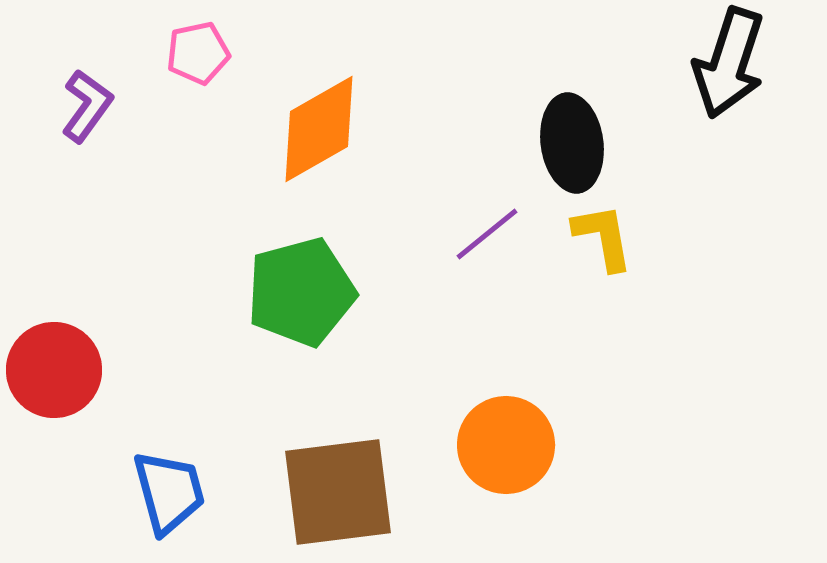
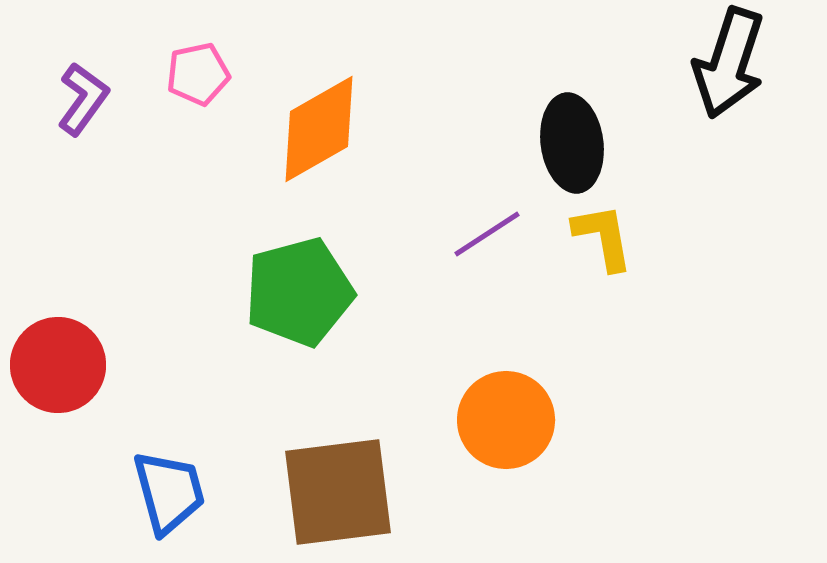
pink pentagon: moved 21 px down
purple L-shape: moved 4 px left, 7 px up
purple line: rotated 6 degrees clockwise
green pentagon: moved 2 px left
red circle: moved 4 px right, 5 px up
orange circle: moved 25 px up
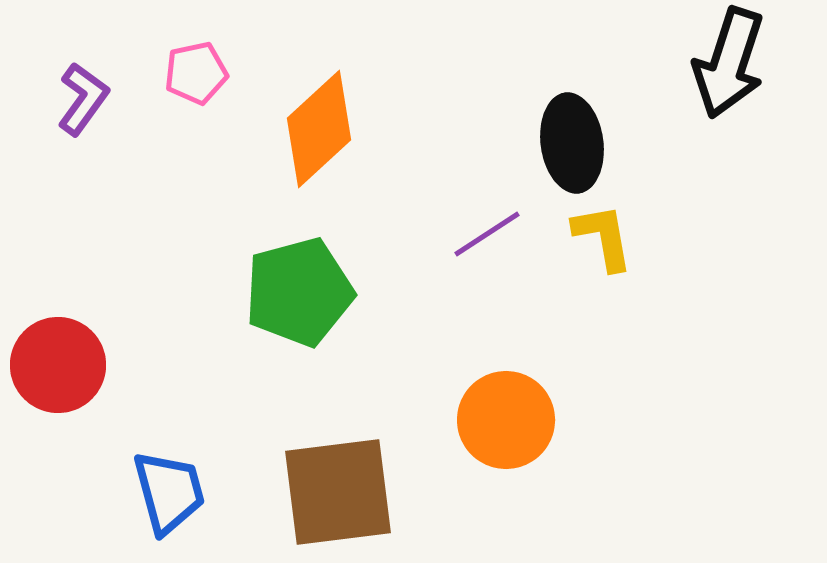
pink pentagon: moved 2 px left, 1 px up
orange diamond: rotated 13 degrees counterclockwise
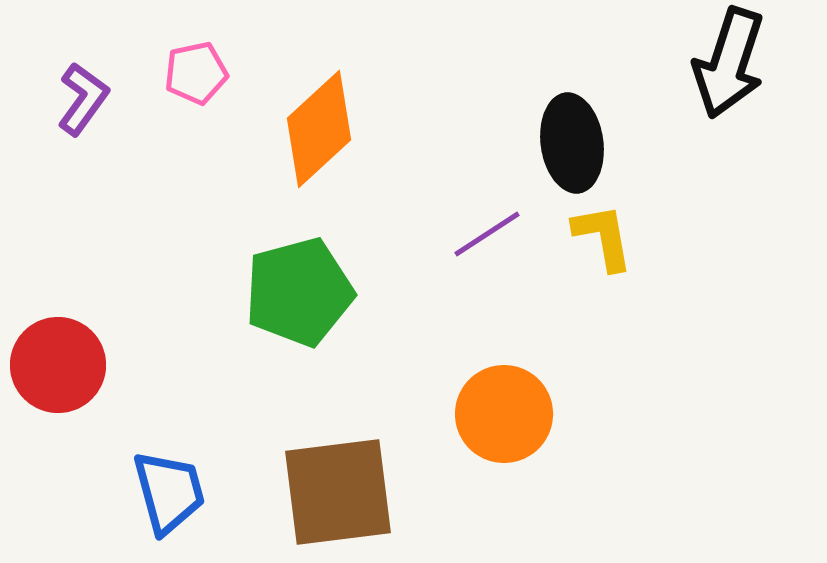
orange circle: moved 2 px left, 6 px up
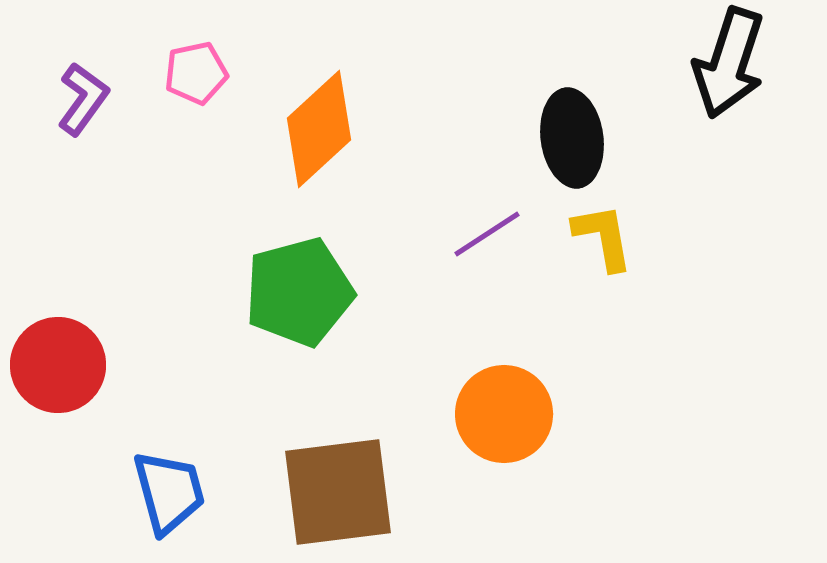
black ellipse: moved 5 px up
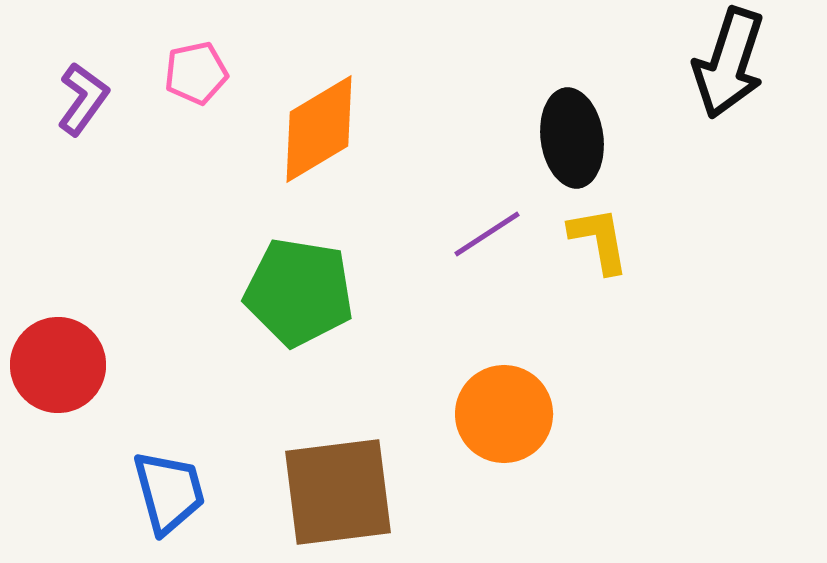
orange diamond: rotated 12 degrees clockwise
yellow L-shape: moved 4 px left, 3 px down
green pentagon: rotated 24 degrees clockwise
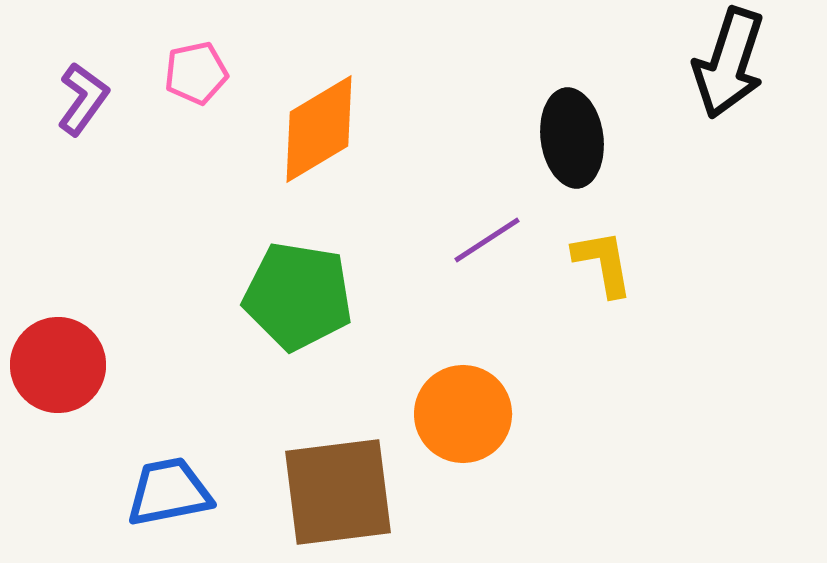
purple line: moved 6 px down
yellow L-shape: moved 4 px right, 23 px down
green pentagon: moved 1 px left, 4 px down
orange circle: moved 41 px left
blue trapezoid: rotated 86 degrees counterclockwise
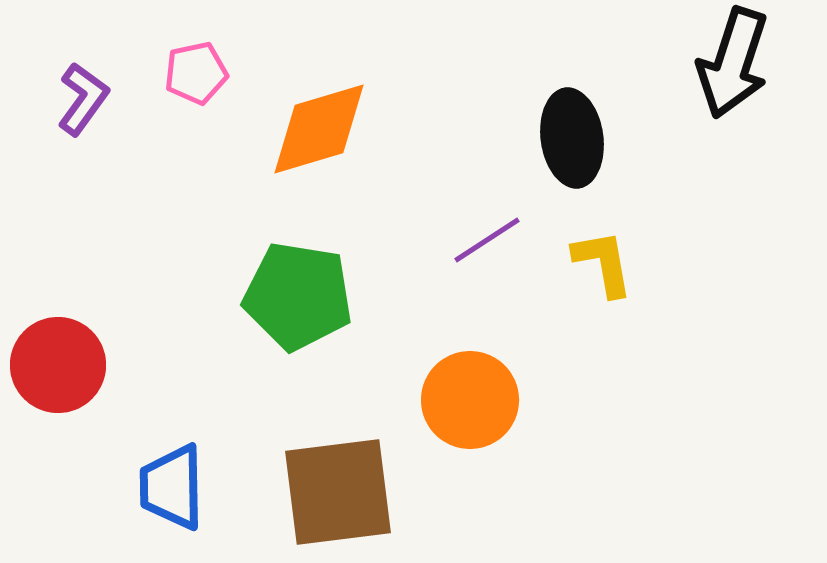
black arrow: moved 4 px right
orange diamond: rotated 14 degrees clockwise
orange circle: moved 7 px right, 14 px up
blue trapezoid: moved 3 px right, 5 px up; rotated 80 degrees counterclockwise
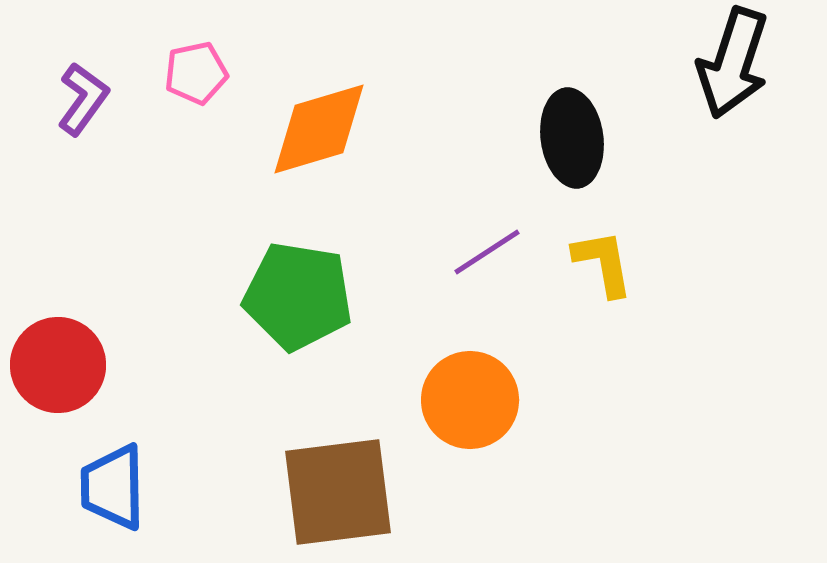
purple line: moved 12 px down
blue trapezoid: moved 59 px left
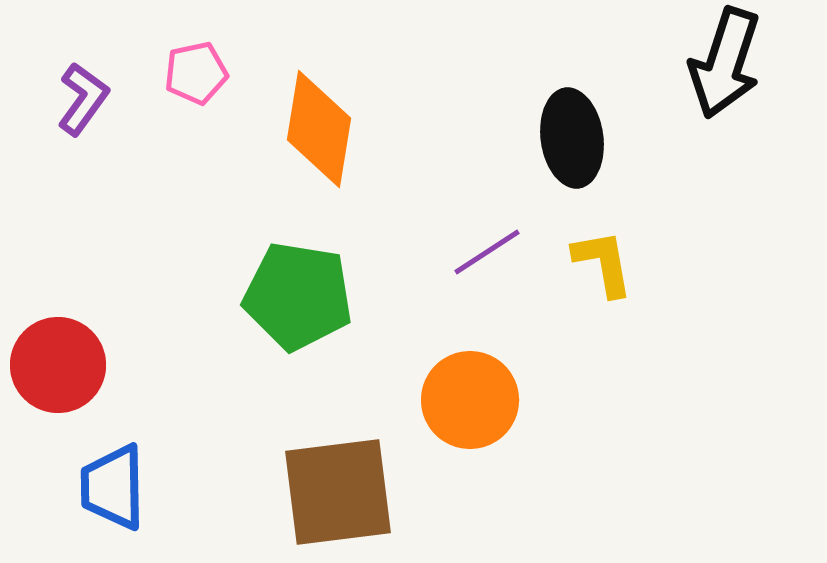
black arrow: moved 8 px left
orange diamond: rotated 64 degrees counterclockwise
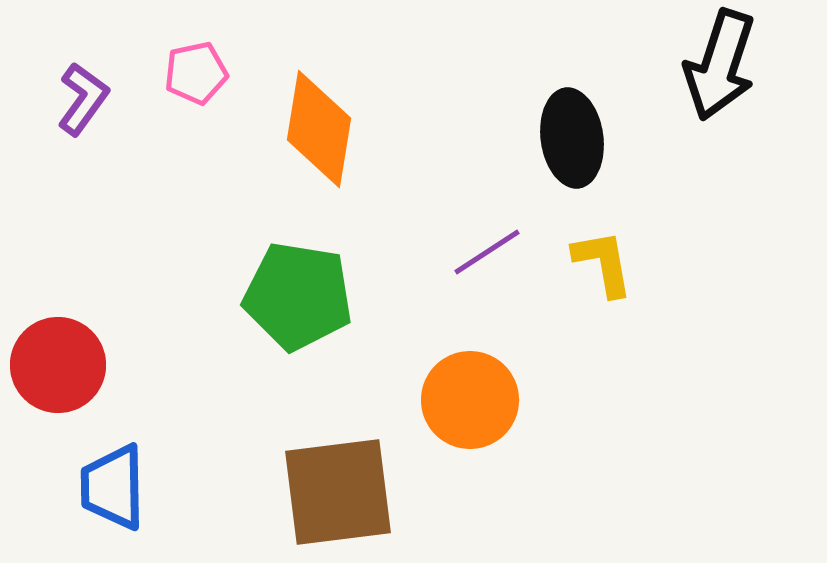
black arrow: moved 5 px left, 2 px down
